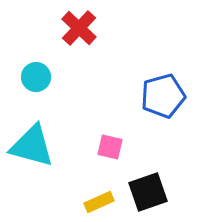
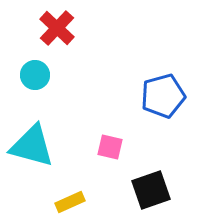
red cross: moved 22 px left
cyan circle: moved 1 px left, 2 px up
black square: moved 3 px right, 2 px up
yellow rectangle: moved 29 px left
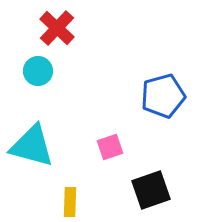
cyan circle: moved 3 px right, 4 px up
pink square: rotated 32 degrees counterclockwise
yellow rectangle: rotated 64 degrees counterclockwise
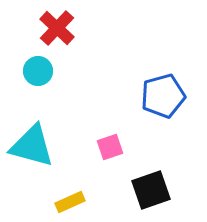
yellow rectangle: rotated 64 degrees clockwise
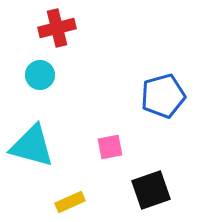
red cross: rotated 33 degrees clockwise
cyan circle: moved 2 px right, 4 px down
pink square: rotated 8 degrees clockwise
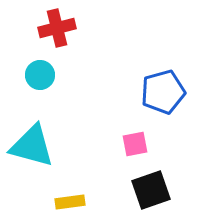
blue pentagon: moved 4 px up
pink square: moved 25 px right, 3 px up
yellow rectangle: rotated 16 degrees clockwise
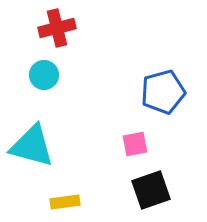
cyan circle: moved 4 px right
yellow rectangle: moved 5 px left
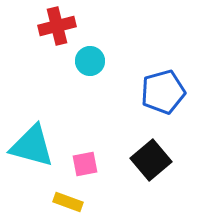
red cross: moved 2 px up
cyan circle: moved 46 px right, 14 px up
pink square: moved 50 px left, 20 px down
black square: moved 30 px up; rotated 21 degrees counterclockwise
yellow rectangle: moved 3 px right; rotated 28 degrees clockwise
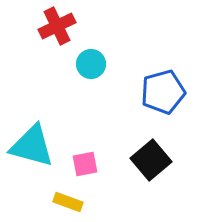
red cross: rotated 12 degrees counterclockwise
cyan circle: moved 1 px right, 3 px down
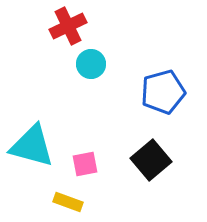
red cross: moved 11 px right
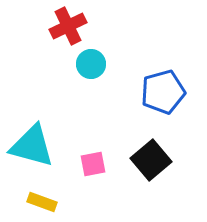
pink square: moved 8 px right
yellow rectangle: moved 26 px left
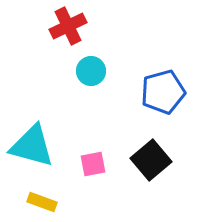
cyan circle: moved 7 px down
